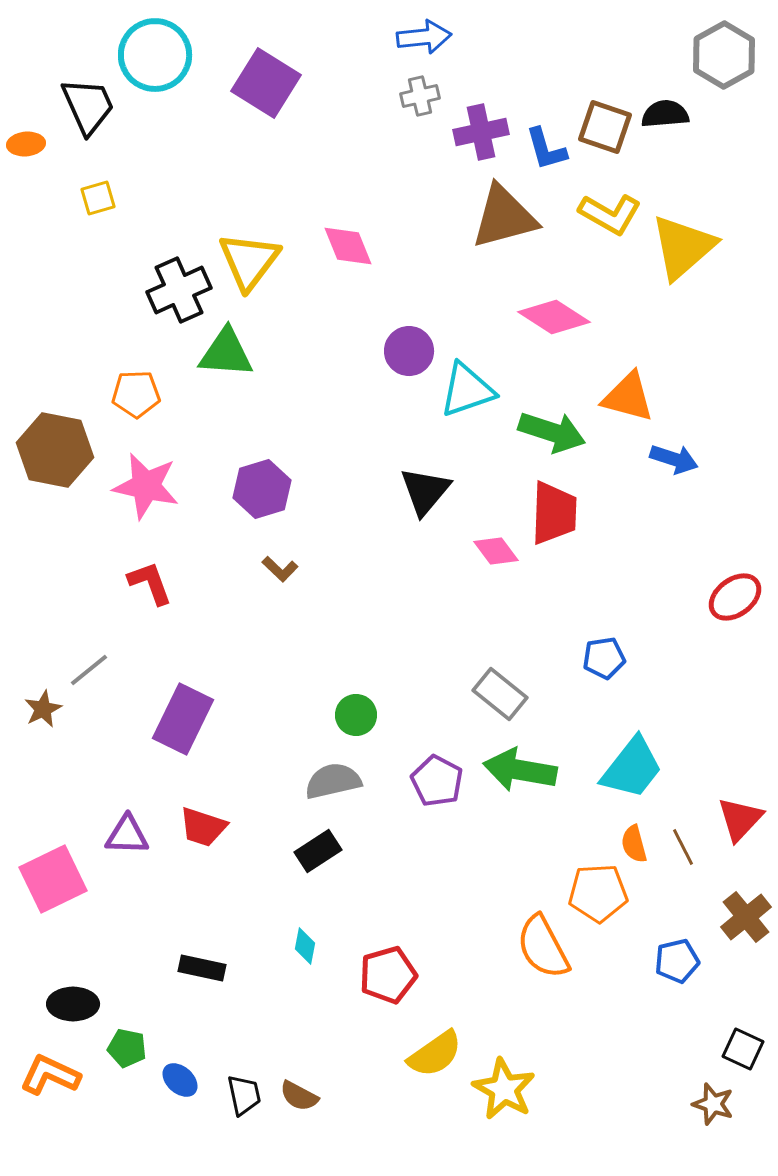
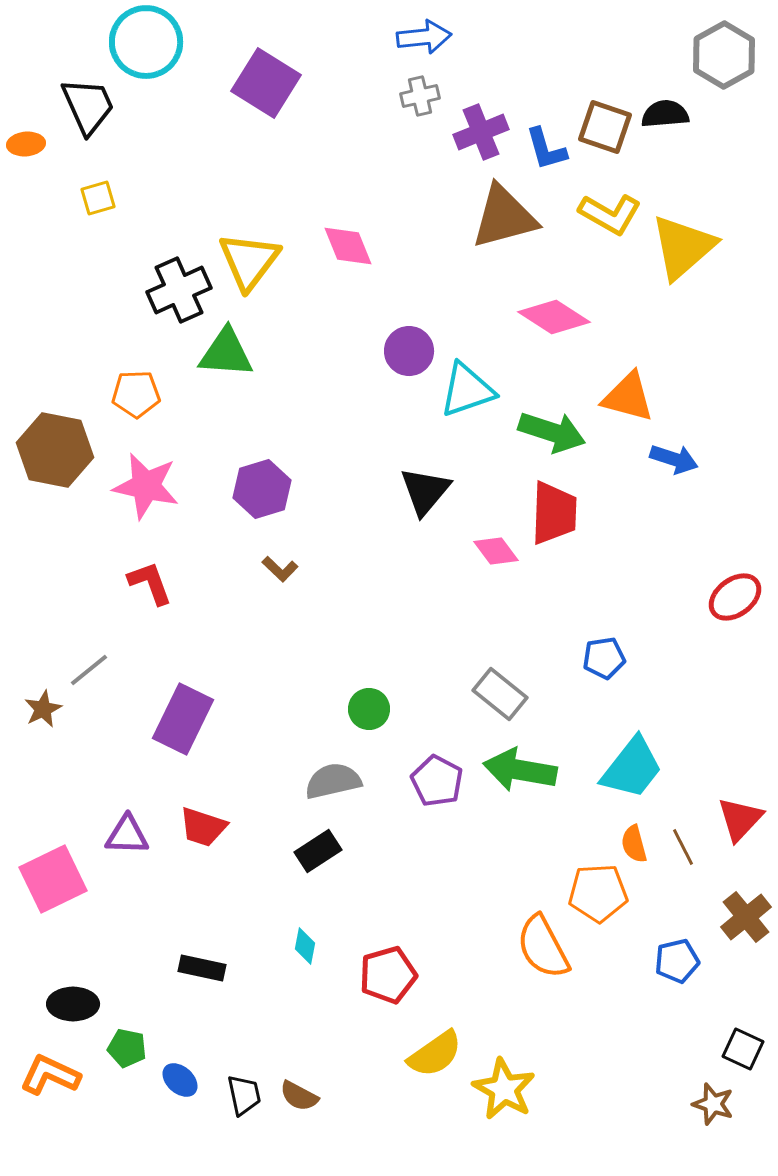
cyan circle at (155, 55): moved 9 px left, 13 px up
purple cross at (481, 132): rotated 10 degrees counterclockwise
green circle at (356, 715): moved 13 px right, 6 px up
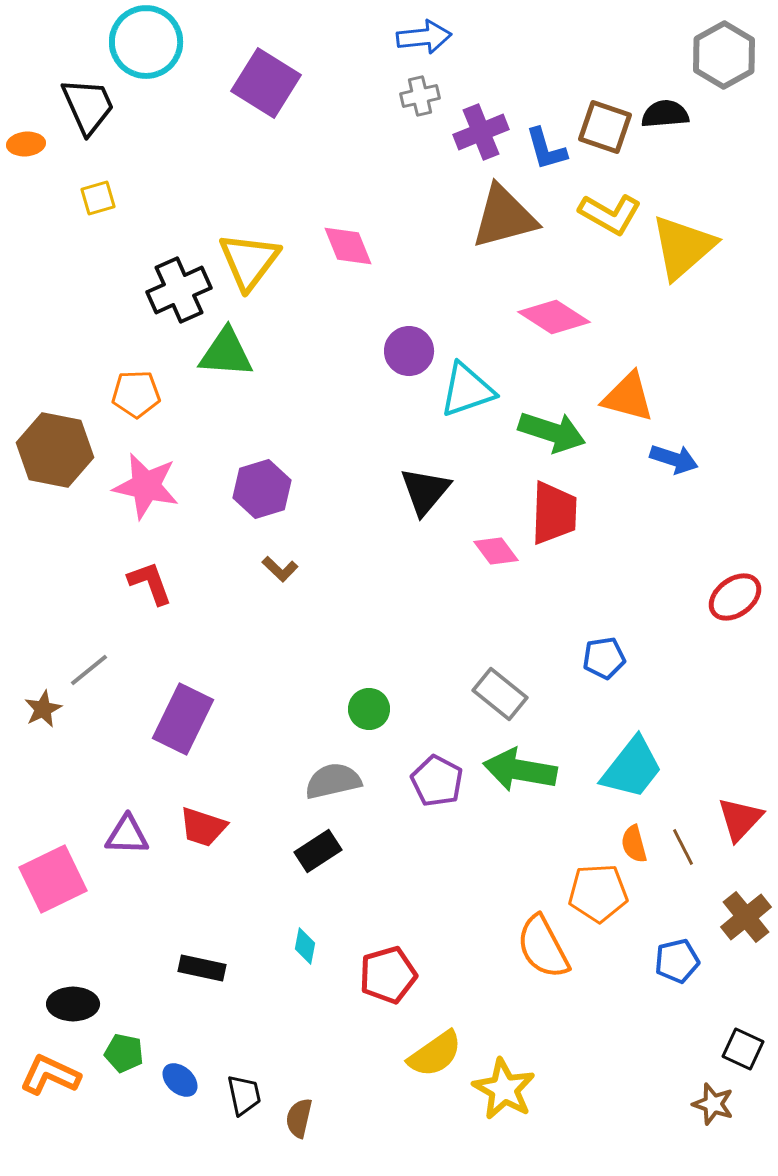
green pentagon at (127, 1048): moved 3 px left, 5 px down
brown semicircle at (299, 1096): moved 22 px down; rotated 75 degrees clockwise
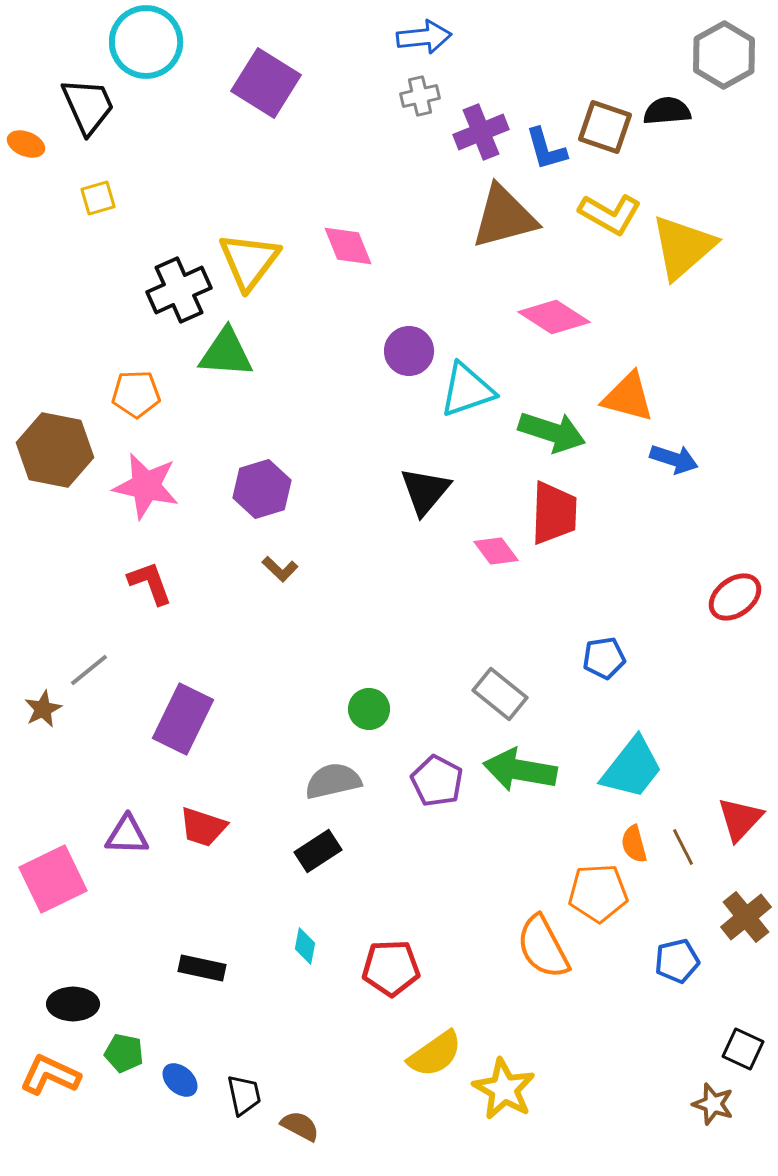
black semicircle at (665, 114): moved 2 px right, 3 px up
orange ellipse at (26, 144): rotated 27 degrees clockwise
red pentagon at (388, 975): moved 3 px right, 7 px up; rotated 14 degrees clockwise
brown semicircle at (299, 1118): moved 1 px right, 8 px down; rotated 105 degrees clockwise
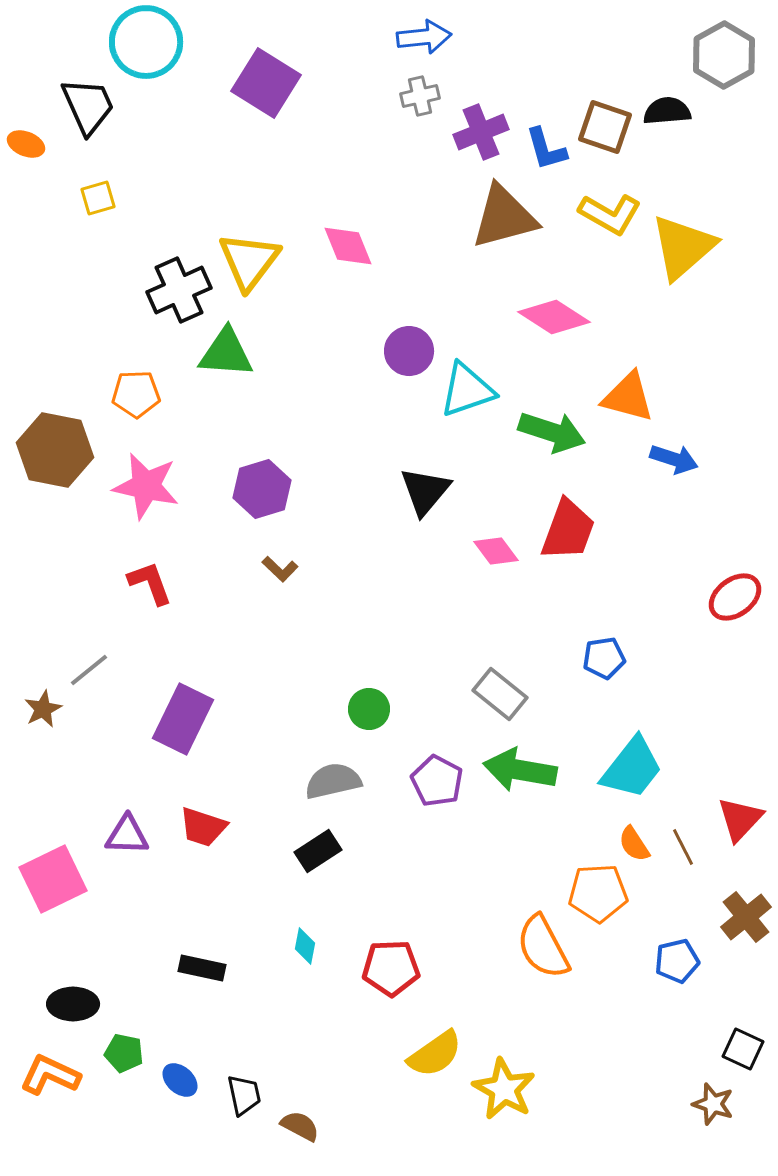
red trapezoid at (554, 513): moved 14 px right, 17 px down; rotated 18 degrees clockwise
orange semicircle at (634, 844): rotated 18 degrees counterclockwise
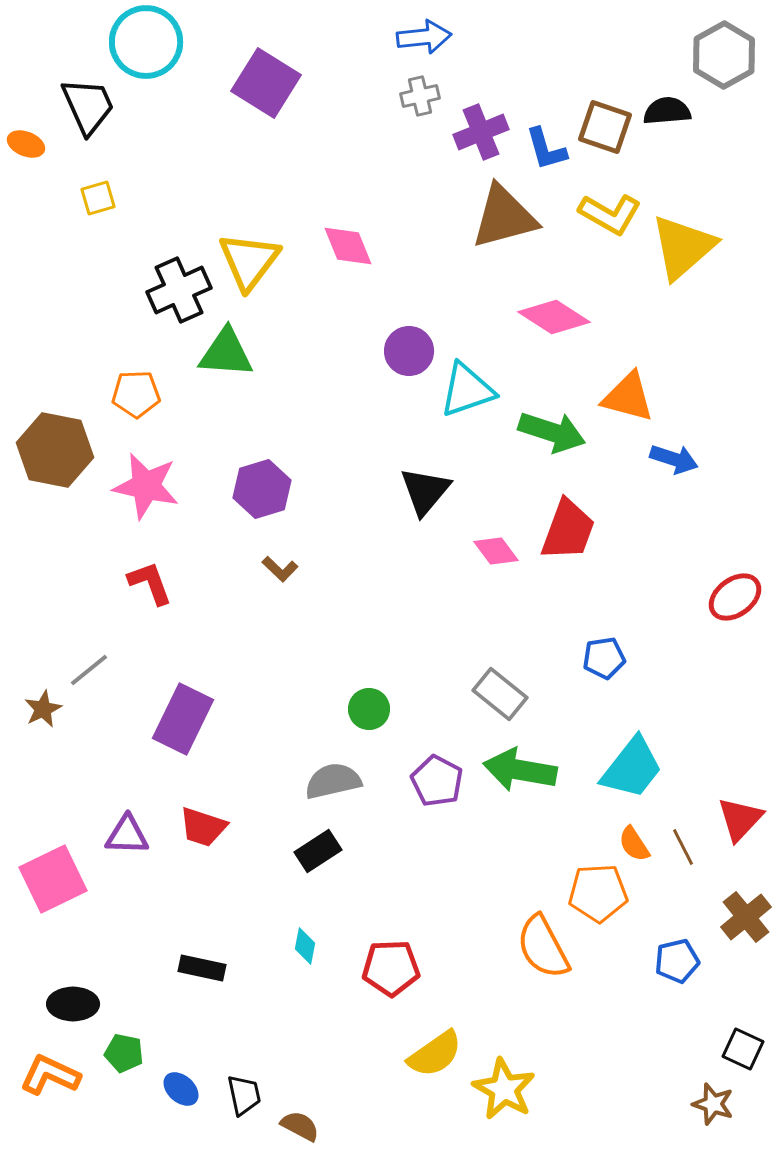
blue ellipse at (180, 1080): moved 1 px right, 9 px down
